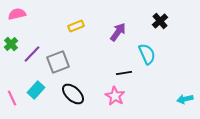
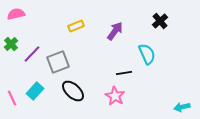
pink semicircle: moved 1 px left
purple arrow: moved 3 px left, 1 px up
cyan rectangle: moved 1 px left, 1 px down
black ellipse: moved 3 px up
cyan arrow: moved 3 px left, 8 px down
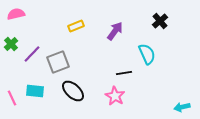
cyan rectangle: rotated 54 degrees clockwise
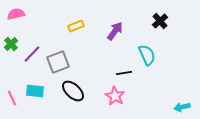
cyan semicircle: moved 1 px down
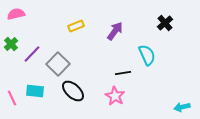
black cross: moved 5 px right, 2 px down
gray square: moved 2 px down; rotated 25 degrees counterclockwise
black line: moved 1 px left
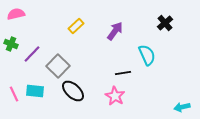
yellow rectangle: rotated 21 degrees counterclockwise
green cross: rotated 24 degrees counterclockwise
gray square: moved 2 px down
pink line: moved 2 px right, 4 px up
